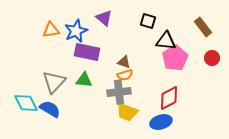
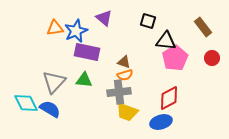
orange triangle: moved 4 px right, 2 px up
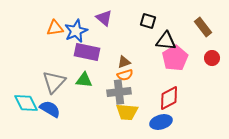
brown triangle: rotated 40 degrees counterclockwise
yellow trapezoid: rotated 15 degrees counterclockwise
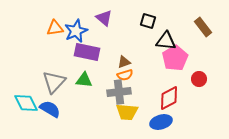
red circle: moved 13 px left, 21 px down
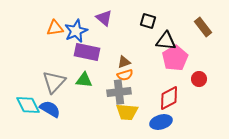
cyan diamond: moved 2 px right, 2 px down
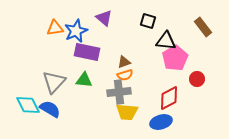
red circle: moved 2 px left
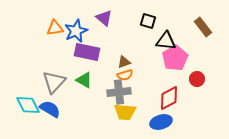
green triangle: rotated 24 degrees clockwise
yellow trapezoid: moved 2 px left
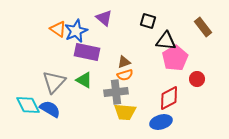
orange triangle: moved 3 px right, 1 px down; rotated 42 degrees clockwise
gray cross: moved 3 px left
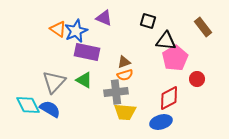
purple triangle: rotated 18 degrees counterclockwise
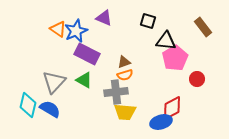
purple rectangle: moved 2 px down; rotated 15 degrees clockwise
red diamond: moved 3 px right, 10 px down
cyan diamond: rotated 40 degrees clockwise
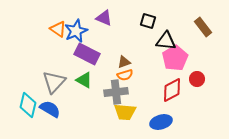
red diamond: moved 18 px up
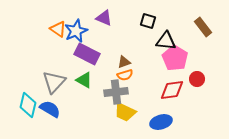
pink pentagon: rotated 10 degrees counterclockwise
red diamond: rotated 20 degrees clockwise
yellow trapezoid: rotated 20 degrees clockwise
